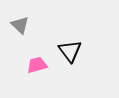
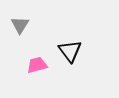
gray triangle: rotated 18 degrees clockwise
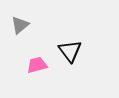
gray triangle: rotated 18 degrees clockwise
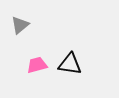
black triangle: moved 13 px down; rotated 45 degrees counterclockwise
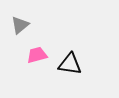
pink trapezoid: moved 10 px up
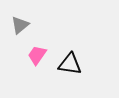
pink trapezoid: rotated 40 degrees counterclockwise
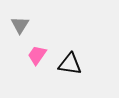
gray triangle: rotated 18 degrees counterclockwise
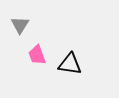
pink trapezoid: rotated 55 degrees counterclockwise
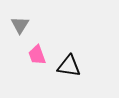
black triangle: moved 1 px left, 2 px down
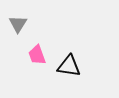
gray triangle: moved 2 px left, 1 px up
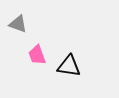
gray triangle: rotated 42 degrees counterclockwise
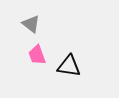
gray triangle: moved 13 px right; rotated 18 degrees clockwise
